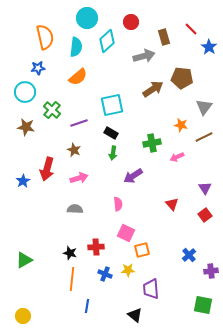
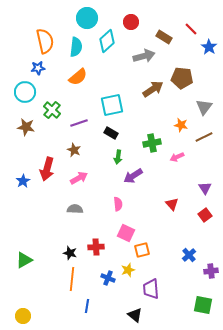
orange semicircle at (45, 37): moved 4 px down
brown rectangle at (164, 37): rotated 42 degrees counterclockwise
green arrow at (113, 153): moved 5 px right, 4 px down
pink arrow at (79, 178): rotated 12 degrees counterclockwise
yellow star at (128, 270): rotated 16 degrees counterclockwise
blue cross at (105, 274): moved 3 px right, 4 px down
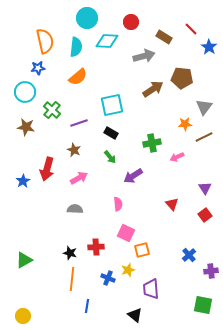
cyan diamond at (107, 41): rotated 45 degrees clockwise
orange star at (181, 125): moved 4 px right, 1 px up; rotated 16 degrees counterclockwise
green arrow at (118, 157): moved 8 px left; rotated 48 degrees counterclockwise
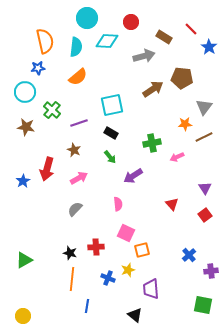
gray semicircle at (75, 209): rotated 49 degrees counterclockwise
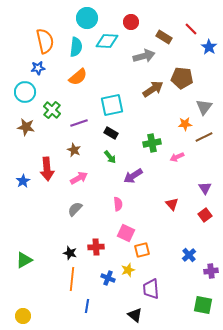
red arrow at (47, 169): rotated 20 degrees counterclockwise
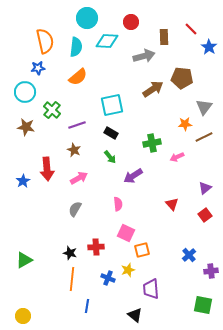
brown rectangle at (164, 37): rotated 56 degrees clockwise
purple line at (79, 123): moved 2 px left, 2 px down
purple triangle at (205, 188): rotated 24 degrees clockwise
gray semicircle at (75, 209): rotated 14 degrees counterclockwise
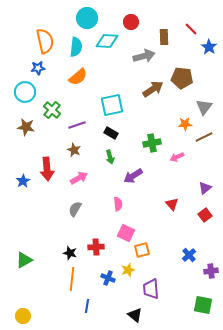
green arrow at (110, 157): rotated 24 degrees clockwise
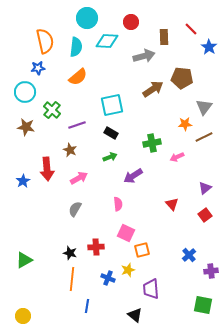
brown star at (74, 150): moved 4 px left
green arrow at (110, 157): rotated 96 degrees counterclockwise
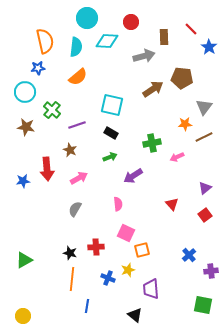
cyan square at (112, 105): rotated 25 degrees clockwise
blue star at (23, 181): rotated 24 degrees clockwise
